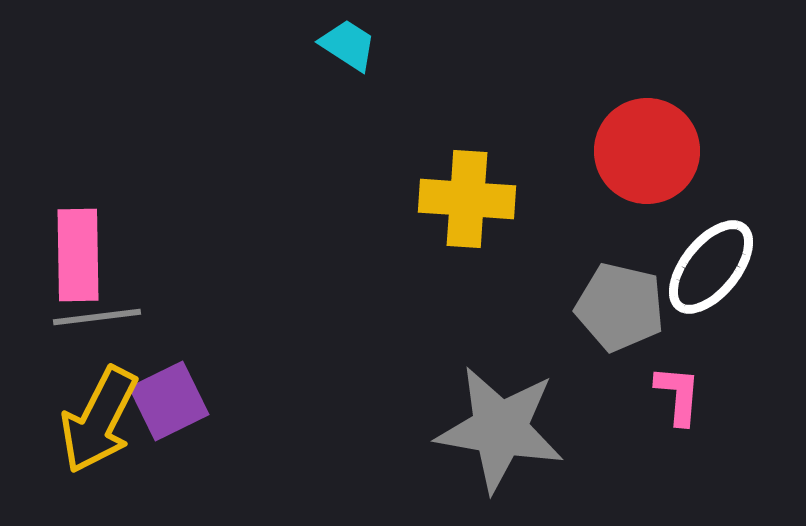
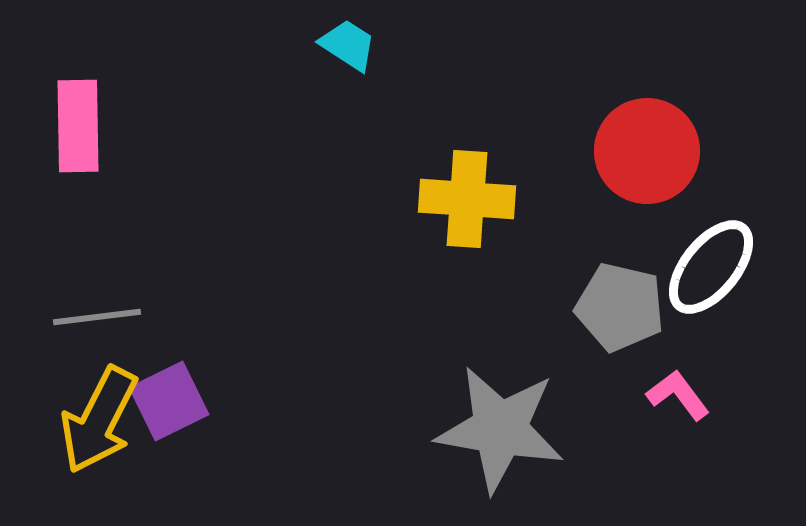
pink rectangle: moved 129 px up
pink L-shape: rotated 42 degrees counterclockwise
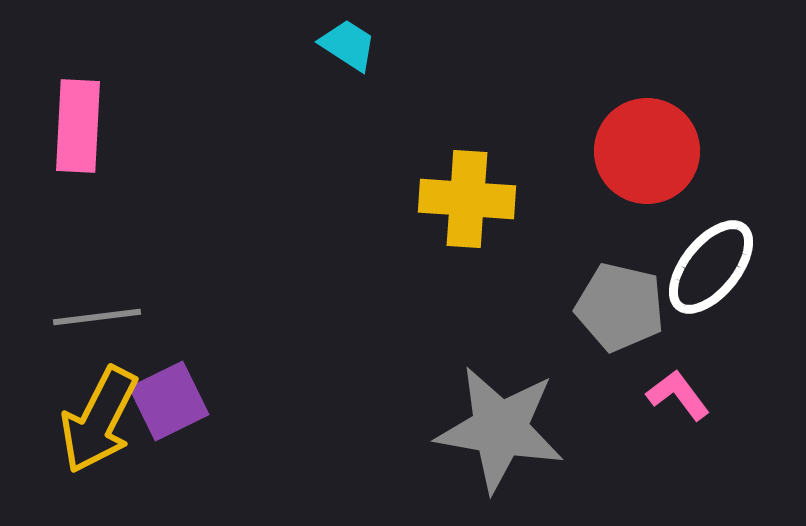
pink rectangle: rotated 4 degrees clockwise
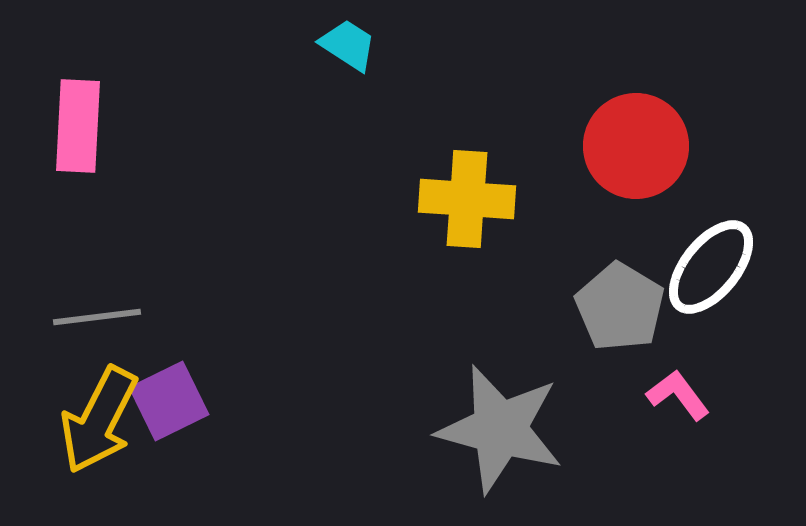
red circle: moved 11 px left, 5 px up
gray pentagon: rotated 18 degrees clockwise
gray star: rotated 5 degrees clockwise
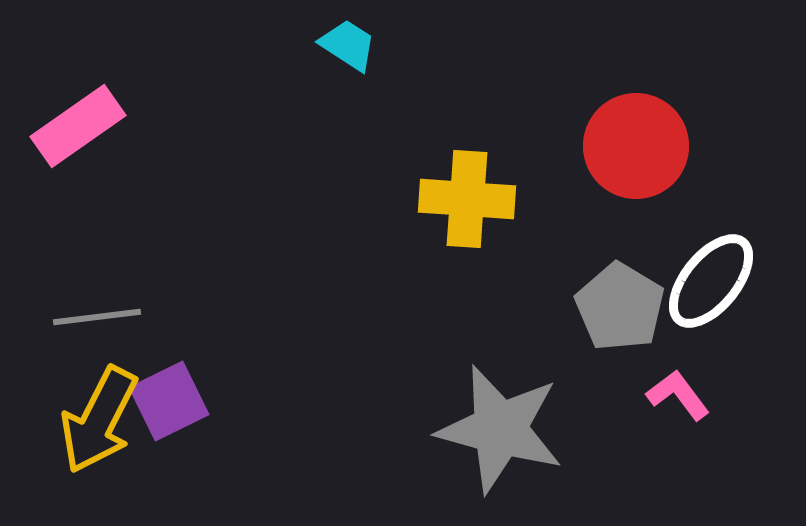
pink rectangle: rotated 52 degrees clockwise
white ellipse: moved 14 px down
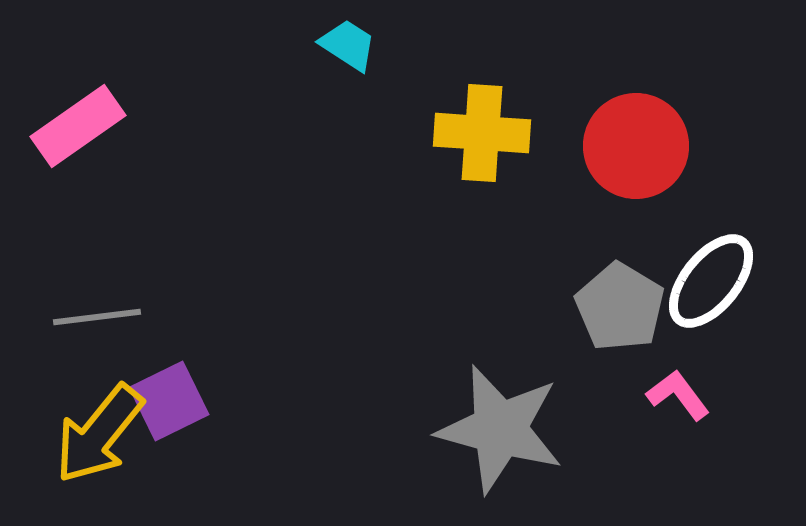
yellow cross: moved 15 px right, 66 px up
yellow arrow: moved 14 px down; rotated 12 degrees clockwise
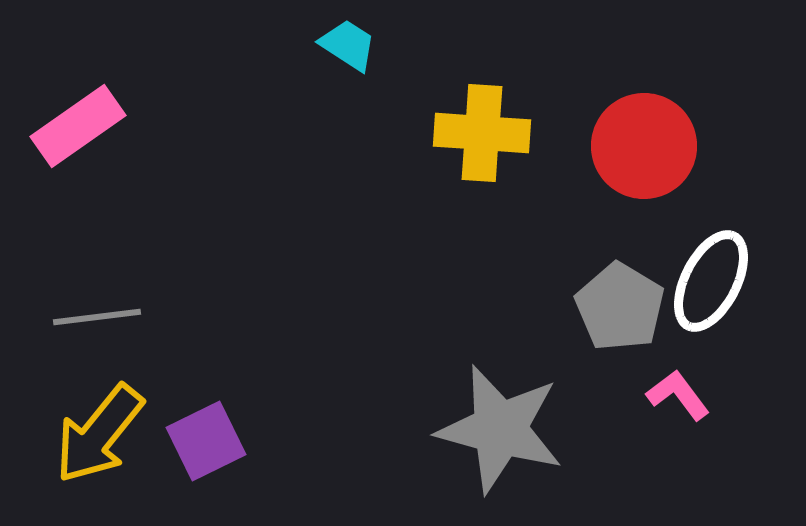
red circle: moved 8 px right
white ellipse: rotated 12 degrees counterclockwise
purple square: moved 37 px right, 40 px down
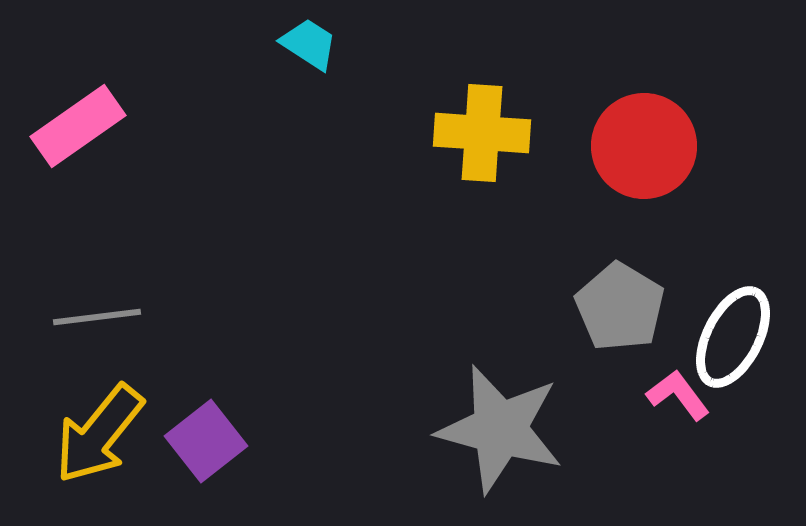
cyan trapezoid: moved 39 px left, 1 px up
white ellipse: moved 22 px right, 56 px down
purple square: rotated 12 degrees counterclockwise
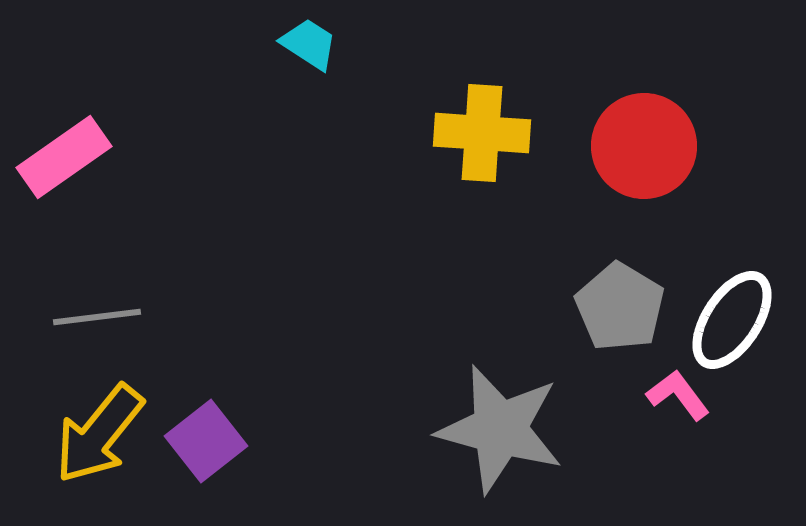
pink rectangle: moved 14 px left, 31 px down
white ellipse: moved 1 px left, 17 px up; rotated 6 degrees clockwise
